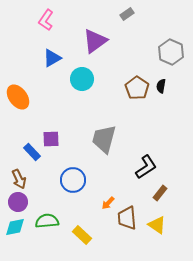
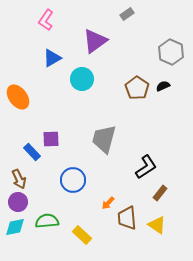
black semicircle: moved 2 px right; rotated 56 degrees clockwise
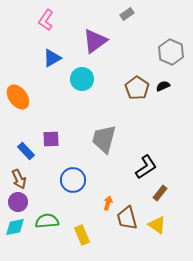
blue rectangle: moved 6 px left, 1 px up
orange arrow: rotated 152 degrees clockwise
brown trapezoid: rotated 10 degrees counterclockwise
yellow rectangle: rotated 24 degrees clockwise
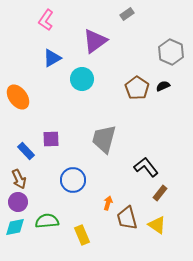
black L-shape: rotated 95 degrees counterclockwise
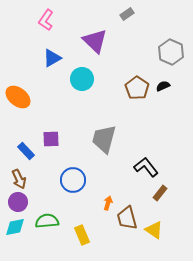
purple triangle: rotated 40 degrees counterclockwise
orange ellipse: rotated 15 degrees counterclockwise
yellow triangle: moved 3 px left, 5 px down
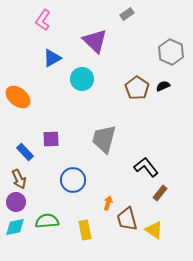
pink L-shape: moved 3 px left
blue rectangle: moved 1 px left, 1 px down
purple circle: moved 2 px left
brown trapezoid: moved 1 px down
yellow rectangle: moved 3 px right, 5 px up; rotated 12 degrees clockwise
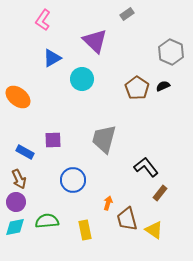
purple square: moved 2 px right, 1 px down
blue rectangle: rotated 18 degrees counterclockwise
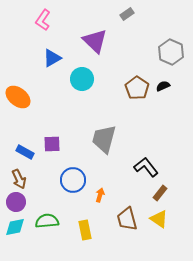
purple square: moved 1 px left, 4 px down
orange arrow: moved 8 px left, 8 px up
yellow triangle: moved 5 px right, 11 px up
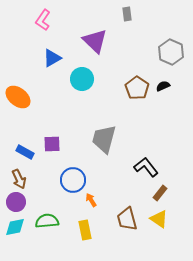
gray rectangle: rotated 64 degrees counterclockwise
orange arrow: moved 9 px left, 5 px down; rotated 48 degrees counterclockwise
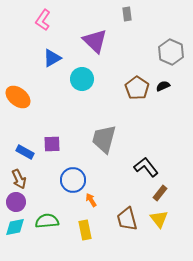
yellow triangle: rotated 18 degrees clockwise
